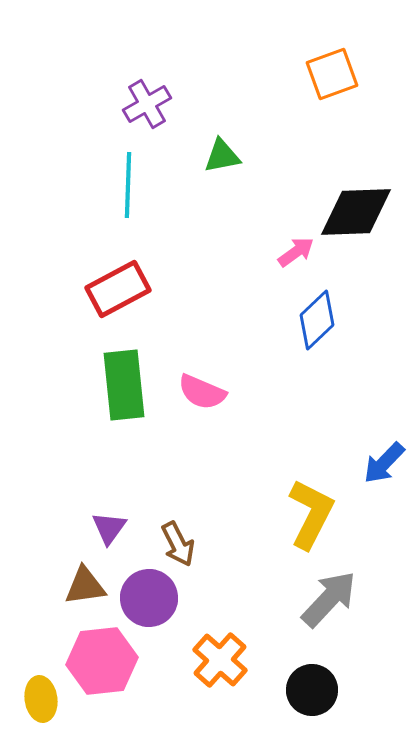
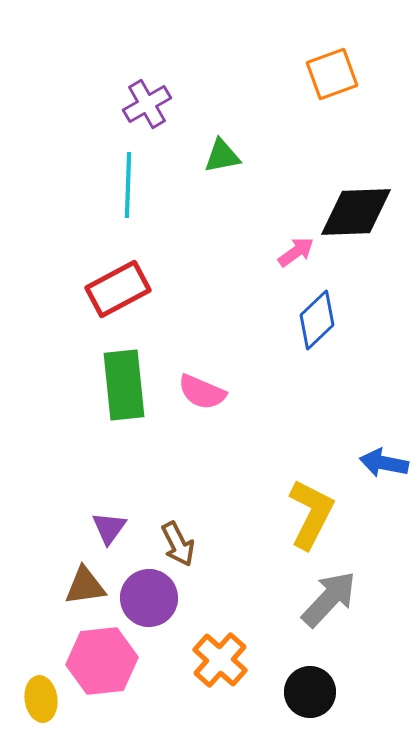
blue arrow: rotated 57 degrees clockwise
black circle: moved 2 px left, 2 px down
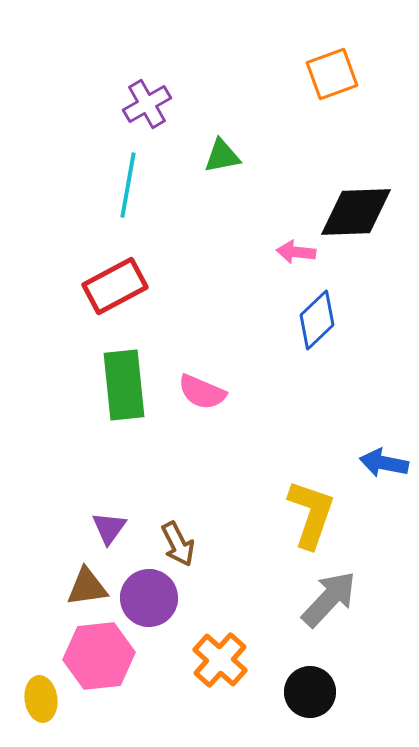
cyan line: rotated 8 degrees clockwise
pink arrow: rotated 138 degrees counterclockwise
red rectangle: moved 3 px left, 3 px up
yellow L-shape: rotated 8 degrees counterclockwise
brown triangle: moved 2 px right, 1 px down
pink hexagon: moved 3 px left, 5 px up
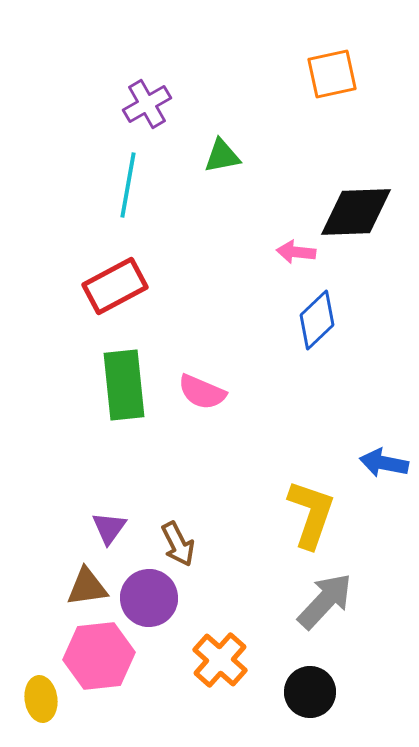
orange square: rotated 8 degrees clockwise
gray arrow: moved 4 px left, 2 px down
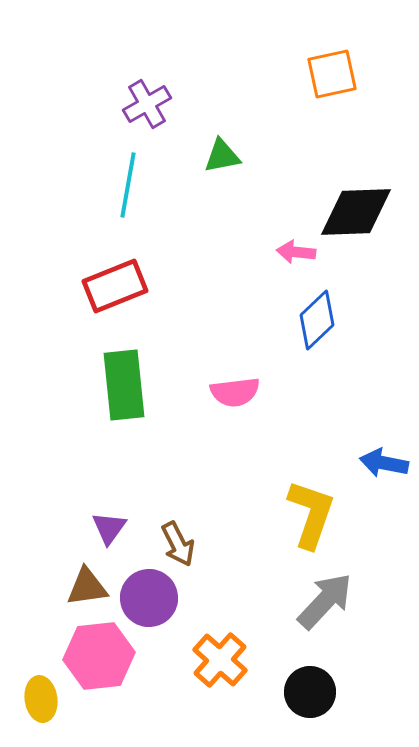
red rectangle: rotated 6 degrees clockwise
pink semicircle: moved 33 px right; rotated 30 degrees counterclockwise
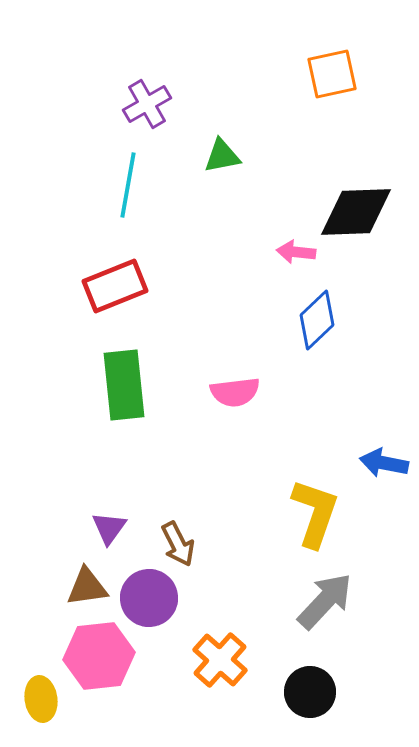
yellow L-shape: moved 4 px right, 1 px up
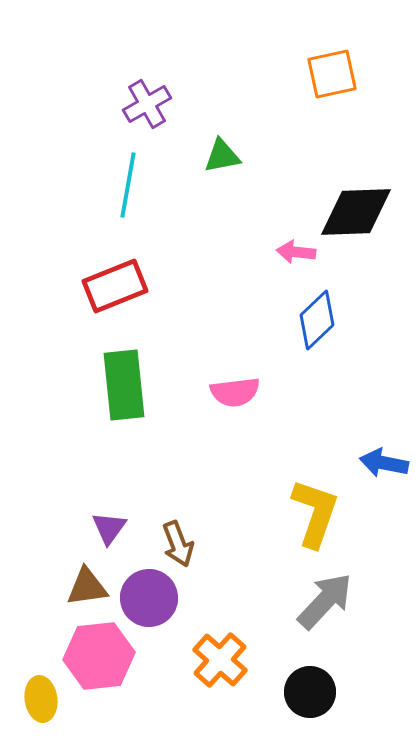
brown arrow: rotated 6 degrees clockwise
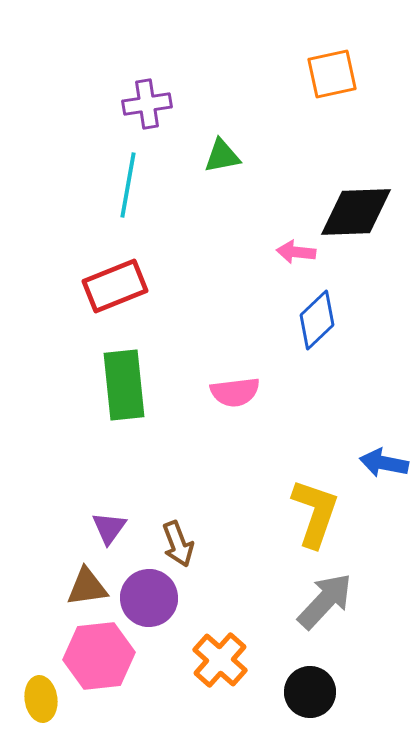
purple cross: rotated 21 degrees clockwise
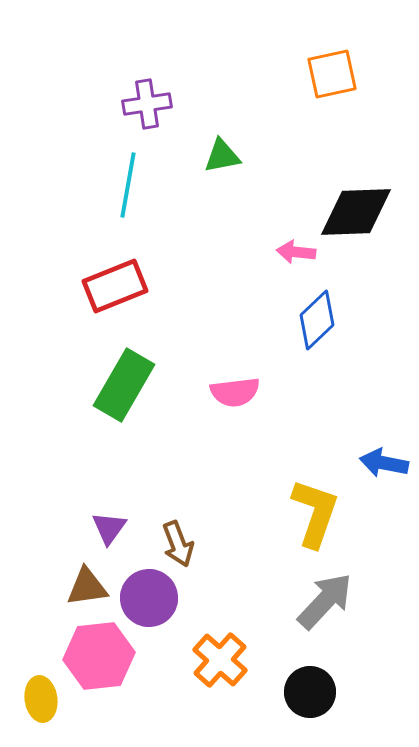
green rectangle: rotated 36 degrees clockwise
